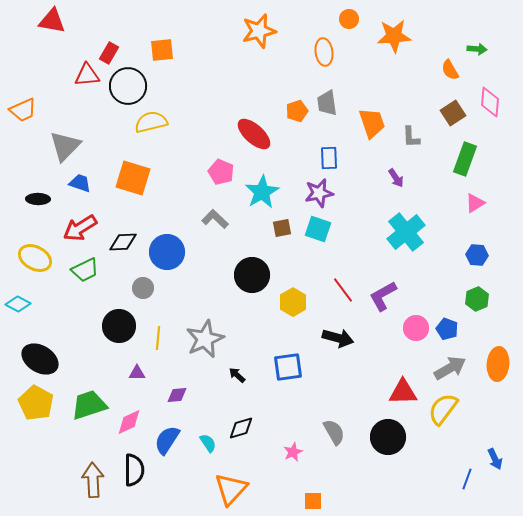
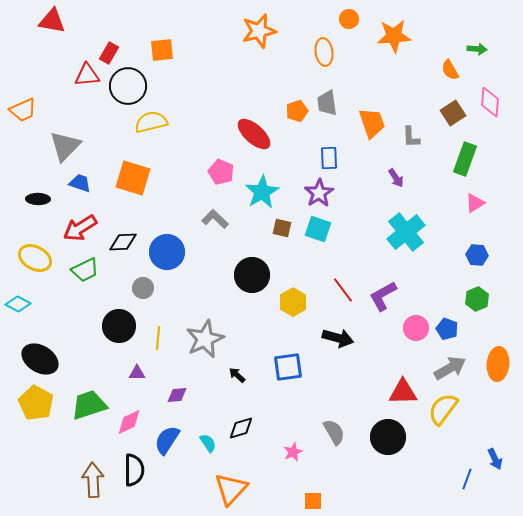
purple star at (319, 193): rotated 20 degrees counterclockwise
brown square at (282, 228): rotated 24 degrees clockwise
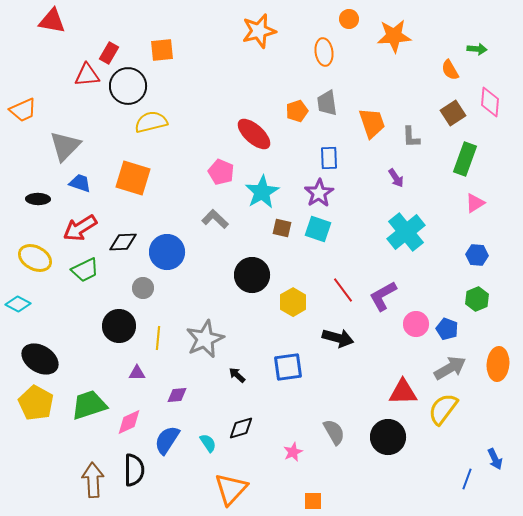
pink circle at (416, 328): moved 4 px up
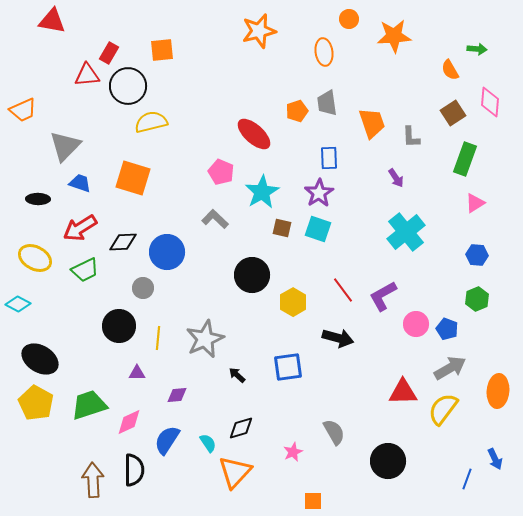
orange ellipse at (498, 364): moved 27 px down
black circle at (388, 437): moved 24 px down
orange triangle at (231, 489): moved 4 px right, 17 px up
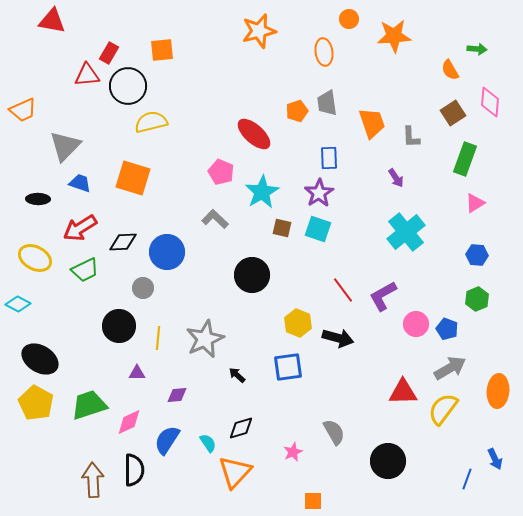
yellow hexagon at (293, 302): moved 5 px right, 21 px down; rotated 8 degrees counterclockwise
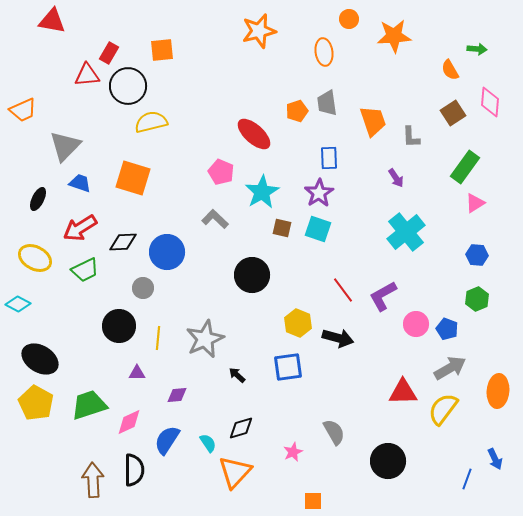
orange trapezoid at (372, 123): moved 1 px right, 2 px up
green rectangle at (465, 159): moved 8 px down; rotated 16 degrees clockwise
black ellipse at (38, 199): rotated 65 degrees counterclockwise
